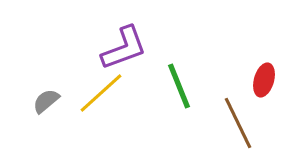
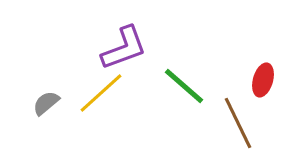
red ellipse: moved 1 px left
green line: moved 5 px right; rotated 27 degrees counterclockwise
gray semicircle: moved 2 px down
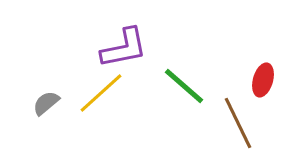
purple L-shape: rotated 9 degrees clockwise
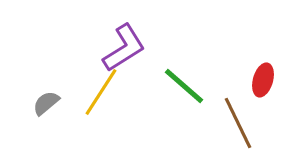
purple L-shape: rotated 21 degrees counterclockwise
yellow line: moved 1 px up; rotated 15 degrees counterclockwise
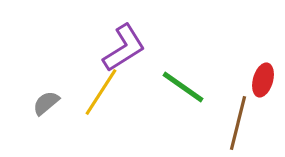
green line: moved 1 px left, 1 px down; rotated 6 degrees counterclockwise
brown line: rotated 40 degrees clockwise
